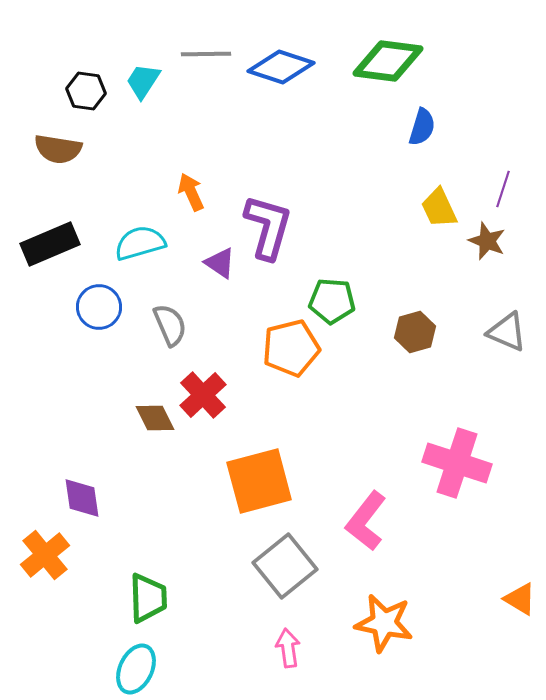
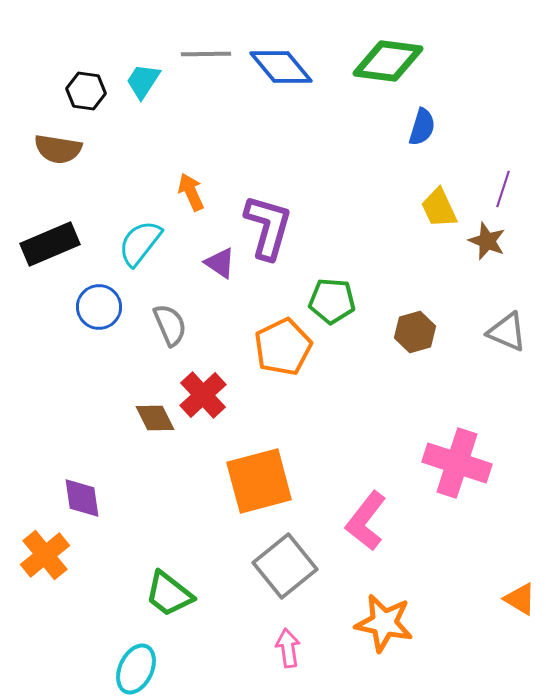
blue diamond: rotated 32 degrees clockwise
cyan semicircle: rotated 36 degrees counterclockwise
orange pentagon: moved 8 px left, 1 px up; rotated 12 degrees counterclockwise
green trapezoid: moved 21 px right, 4 px up; rotated 130 degrees clockwise
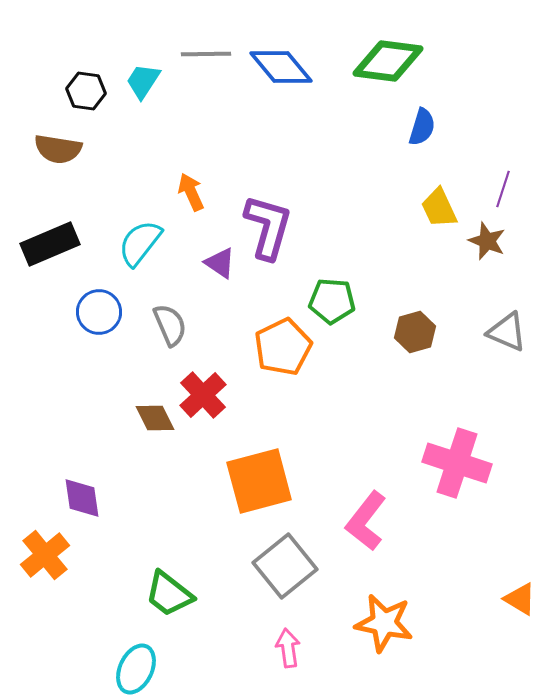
blue circle: moved 5 px down
